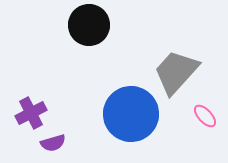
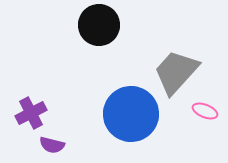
black circle: moved 10 px right
pink ellipse: moved 5 px up; rotated 25 degrees counterclockwise
purple semicircle: moved 1 px left, 2 px down; rotated 30 degrees clockwise
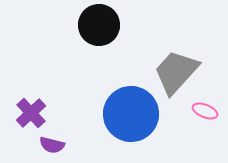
purple cross: rotated 16 degrees counterclockwise
